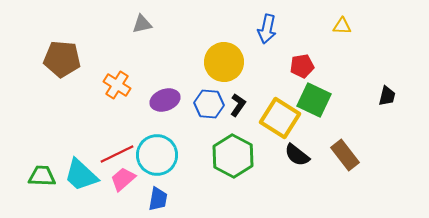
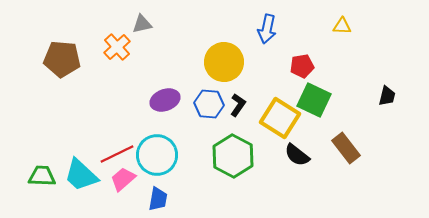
orange cross: moved 38 px up; rotated 16 degrees clockwise
brown rectangle: moved 1 px right, 7 px up
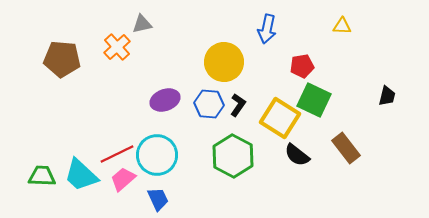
blue trapezoid: rotated 35 degrees counterclockwise
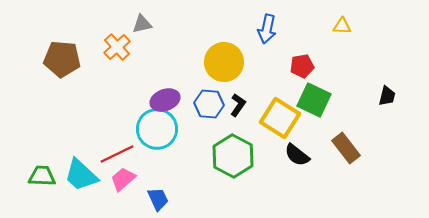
cyan circle: moved 26 px up
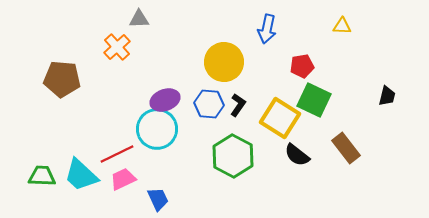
gray triangle: moved 3 px left, 5 px up; rotated 10 degrees clockwise
brown pentagon: moved 20 px down
pink trapezoid: rotated 16 degrees clockwise
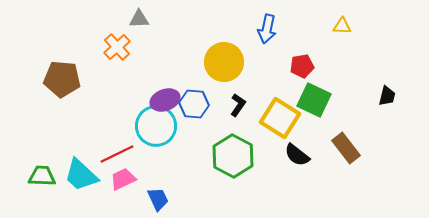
blue hexagon: moved 15 px left
cyan circle: moved 1 px left, 3 px up
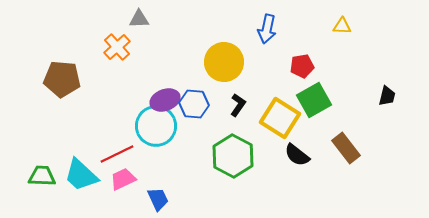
green square: rotated 36 degrees clockwise
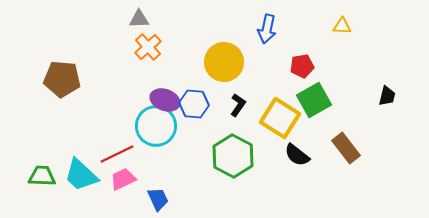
orange cross: moved 31 px right
purple ellipse: rotated 40 degrees clockwise
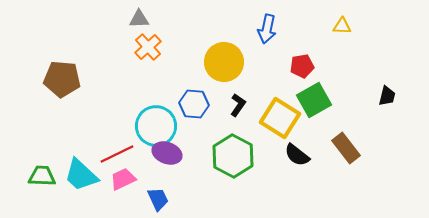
purple ellipse: moved 2 px right, 53 px down
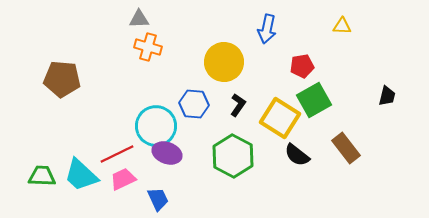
orange cross: rotated 32 degrees counterclockwise
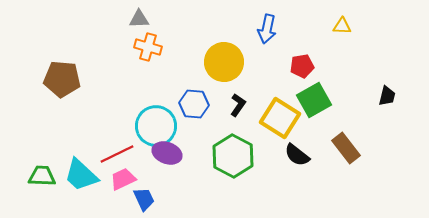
blue trapezoid: moved 14 px left
